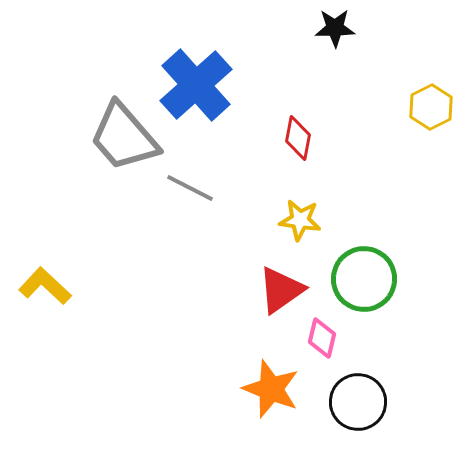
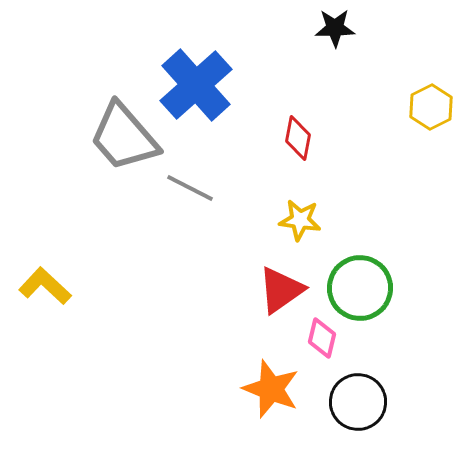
green circle: moved 4 px left, 9 px down
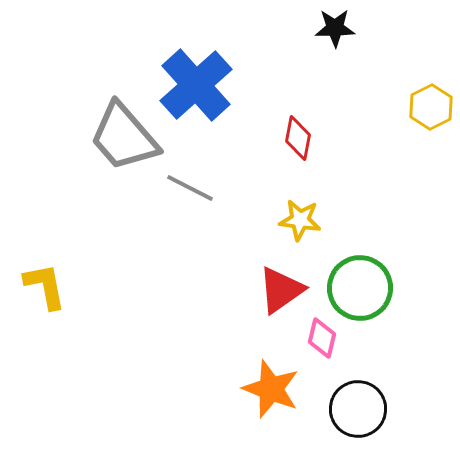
yellow L-shape: rotated 36 degrees clockwise
black circle: moved 7 px down
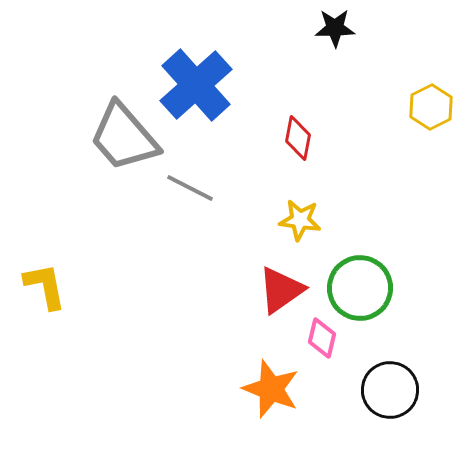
black circle: moved 32 px right, 19 px up
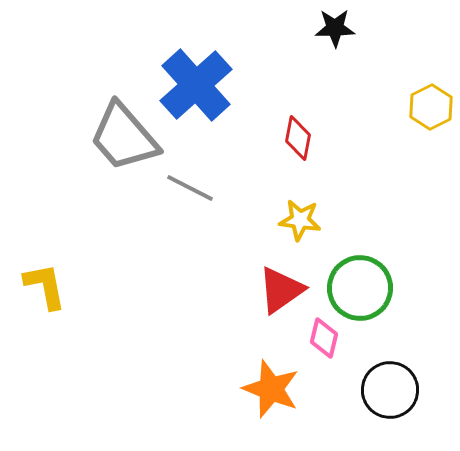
pink diamond: moved 2 px right
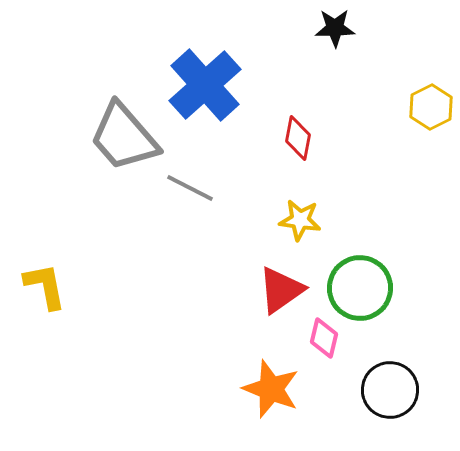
blue cross: moved 9 px right
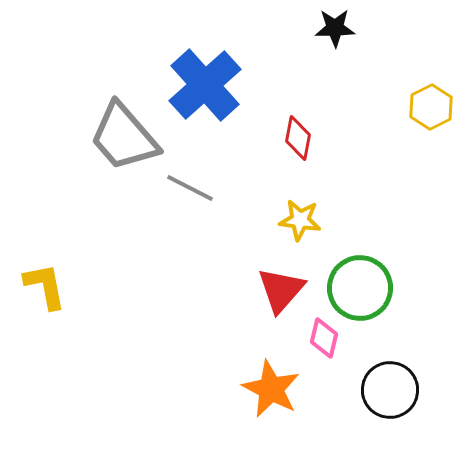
red triangle: rotated 14 degrees counterclockwise
orange star: rotated 6 degrees clockwise
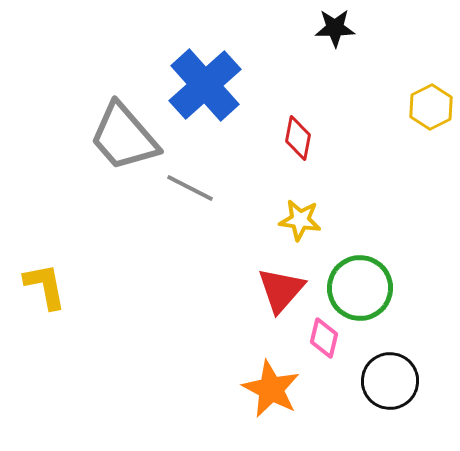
black circle: moved 9 px up
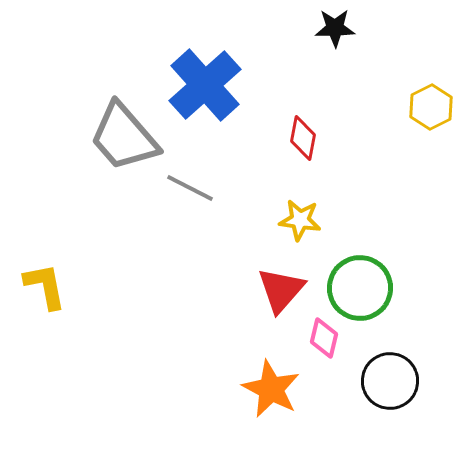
red diamond: moved 5 px right
